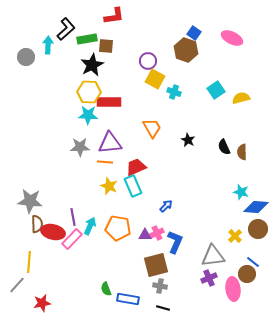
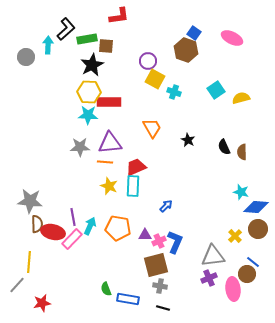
red L-shape at (114, 16): moved 5 px right
cyan rectangle at (133, 186): rotated 25 degrees clockwise
pink cross at (157, 233): moved 2 px right, 8 px down
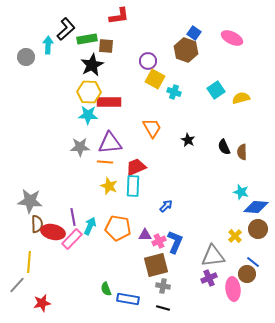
gray cross at (160, 286): moved 3 px right
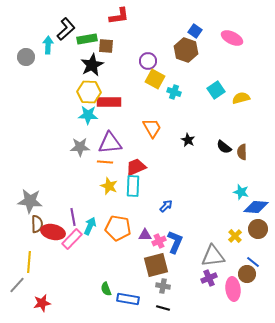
blue square at (194, 33): moved 1 px right, 2 px up
black semicircle at (224, 147): rotated 28 degrees counterclockwise
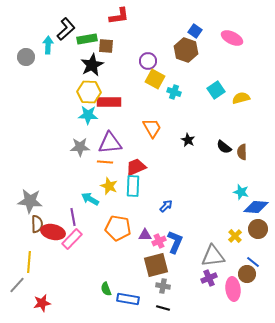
cyan arrow at (90, 226): moved 27 px up; rotated 84 degrees counterclockwise
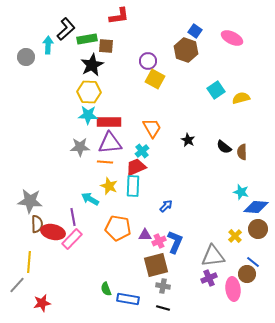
cyan cross at (174, 92): moved 32 px left, 59 px down; rotated 32 degrees clockwise
red rectangle at (109, 102): moved 20 px down
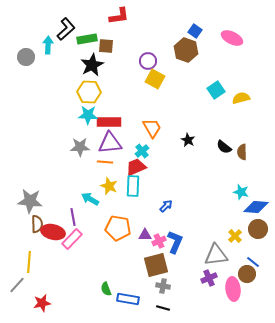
gray triangle at (213, 256): moved 3 px right, 1 px up
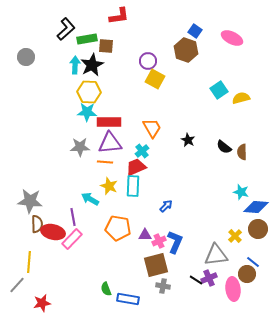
cyan arrow at (48, 45): moved 27 px right, 20 px down
cyan square at (216, 90): moved 3 px right
cyan star at (88, 115): moved 1 px left, 3 px up
black line at (163, 308): moved 33 px right, 28 px up; rotated 16 degrees clockwise
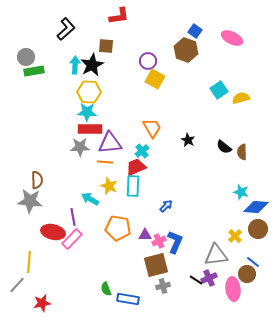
green rectangle at (87, 39): moved 53 px left, 32 px down
red rectangle at (109, 122): moved 19 px left, 7 px down
brown semicircle at (37, 224): moved 44 px up
gray cross at (163, 286): rotated 24 degrees counterclockwise
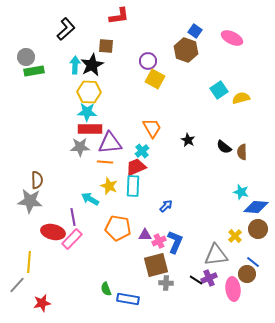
gray cross at (163, 286): moved 3 px right, 3 px up; rotated 16 degrees clockwise
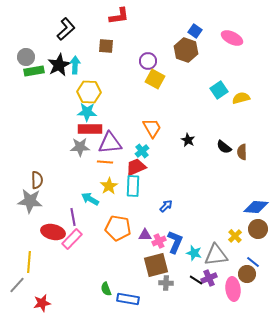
black star at (92, 65): moved 33 px left
yellow star at (109, 186): rotated 18 degrees clockwise
cyan star at (241, 192): moved 47 px left, 61 px down
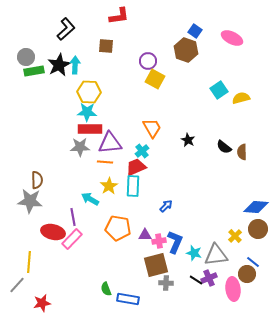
pink cross at (159, 241): rotated 16 degrees clockwise
